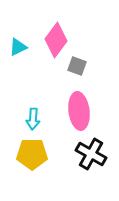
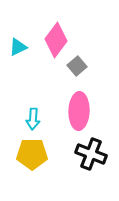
gray square: rotated 30 degrees clockwise
pink ellipse: rotated 9 degrees clockwise
black cross: rotated 8 degrees counterclockwise
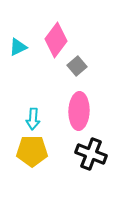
yellow pentagon: moved 3 px up
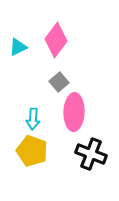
gray square: moved 18 px left, 16 px down
pink ellipse: moved 5 px left, 1 px down
yellow pentagon: rotated 20 degrees clockwise
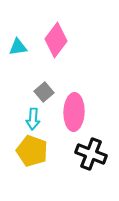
cyan triangle: rotated 18 degrees clockwise
gray square: moved 15 px left, 10 px down
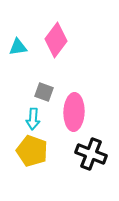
gray square: rotated 30 degrees counterclockwise
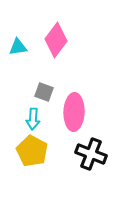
yellow pentagon: rotated 8 degrees clockwise
